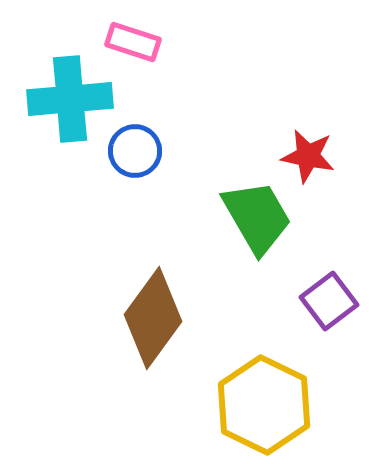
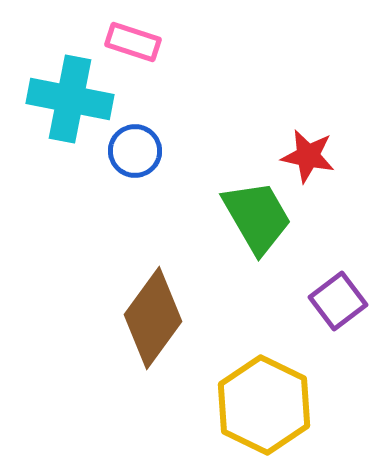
cyan cross: rotated 16 degrees clockwise
purple square: moved 9 px right
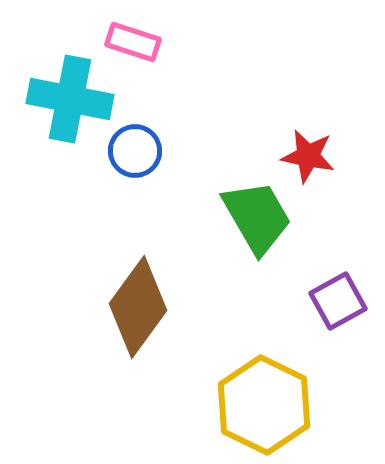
purple square: rotated 8 degrees clockwise
brown diamond: moved 15 px left, 11 px up
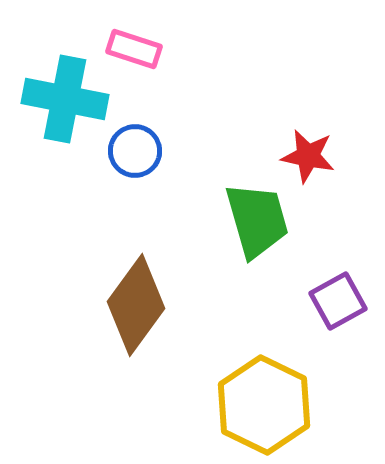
pink rectangle: moved 1 px right, 7 px down
cyan cross: moved 5 px left
green trapezoid: moved 3 px down; rotated 14 degrees clockwise
brown diamond: moved 2 px left, 2 px up
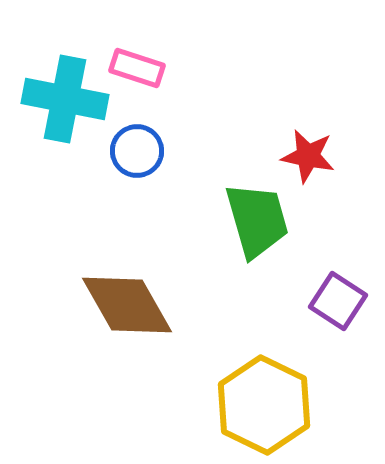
pink rectangle: moved 3 px right, 19 px down
blue circle: moved 2 px right
purple square: rotated 28 degrees counterclockwise
brown diamond: moved 9 px left; rotated 66 degrees counterclockwise
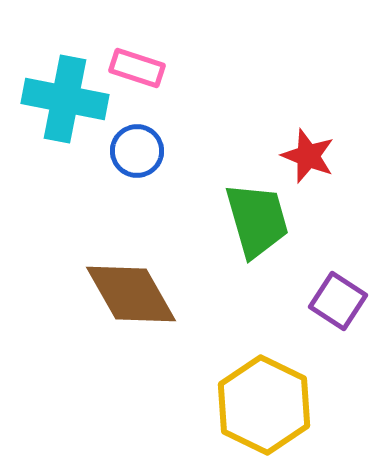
red star: rotated 10 degrees clockwise
brown diamond: moved 4 px right, 11 px up
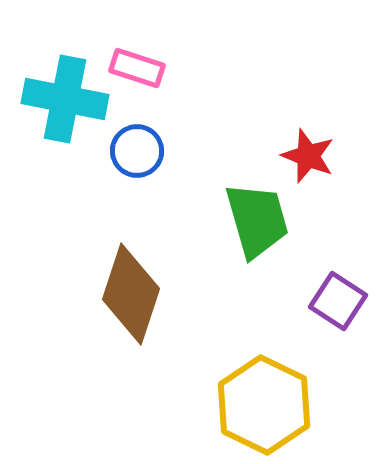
brown diamond: rotated 48 degrees clockwise
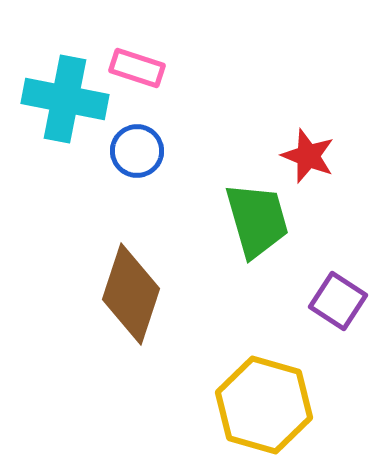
yellow hexagon: rotated 10 degrees counterclockwise
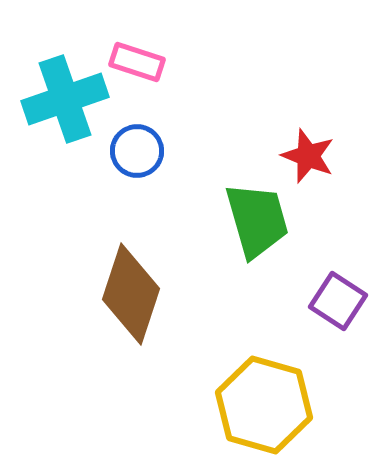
pink rectangle: moved 6 px up
cyan cross: rotated 30 degrees counterclockwise
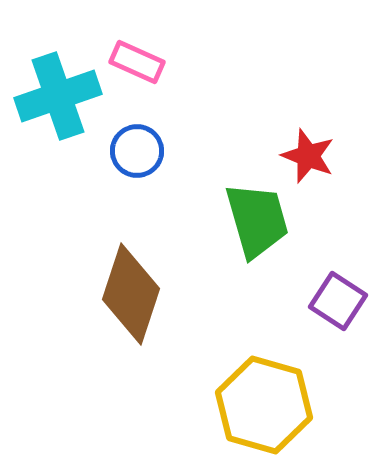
pink rectangle: rotated 6 degrees clockwise
cyan cross: moved 7 px left, 3 px up
